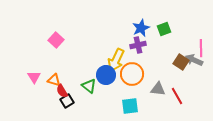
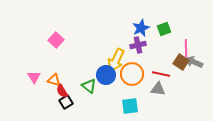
pink line: moved 15 px left
gray arrow: moved 2 px down
red line: moved 16 px left, 22 px up; rotated 48 degrees counterclockwise
black square: moved 1 px left, 1 px down
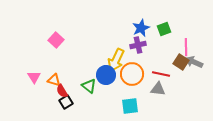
pink line: moved 1 px up
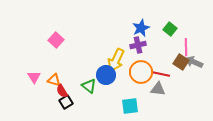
green square: moved 6 px right; rotated 32 degrees counterclockwise
orange circle: moved 9 px right, 2 px up
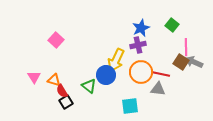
green square: moved 2 px right, 4 px up
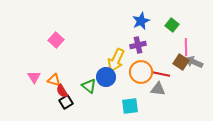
blue star: moved 7 px up
blue circle: moved 2 px down
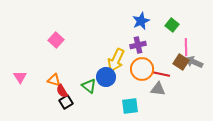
orange circle: moved 1 px right, 3 px up
pink triangle: moved 14 px left
